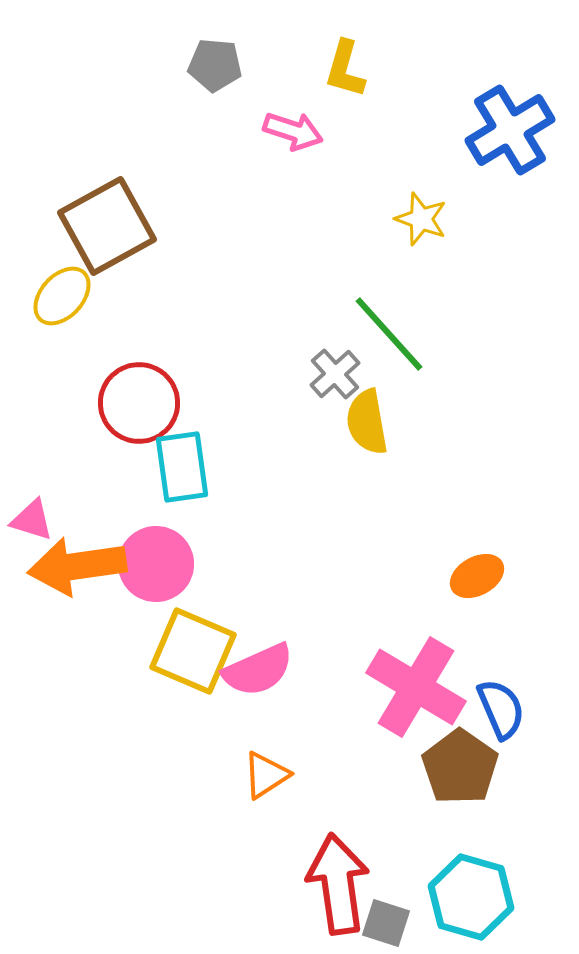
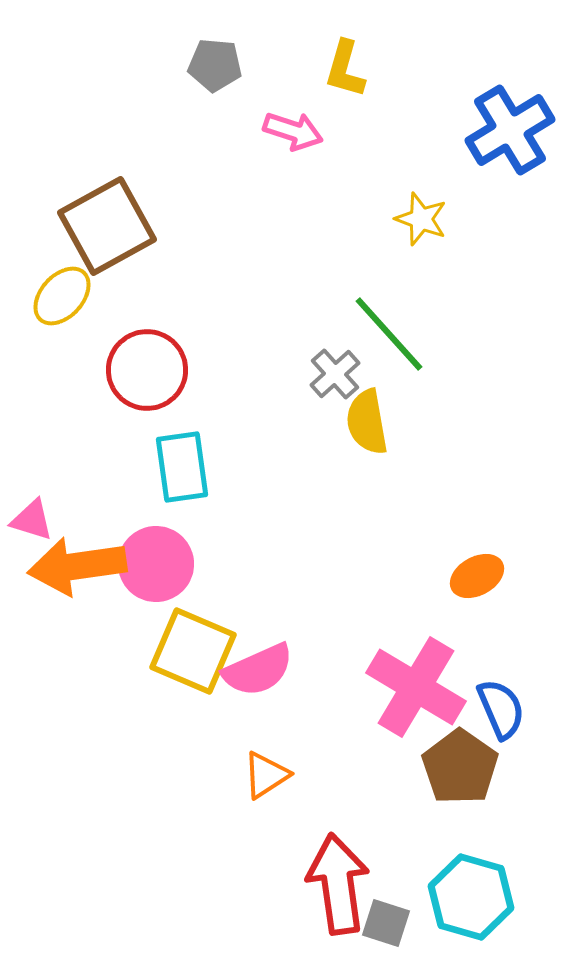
red circle: moved 8 px right, 33 px up
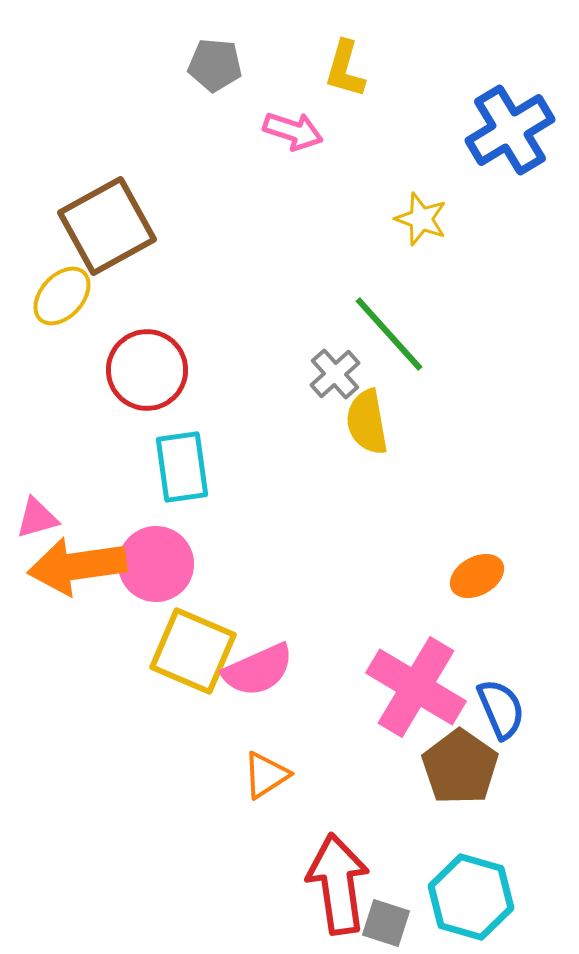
pink triangle: moved 5 px right, 2 px up; rotated 33 degrees counterclockwise
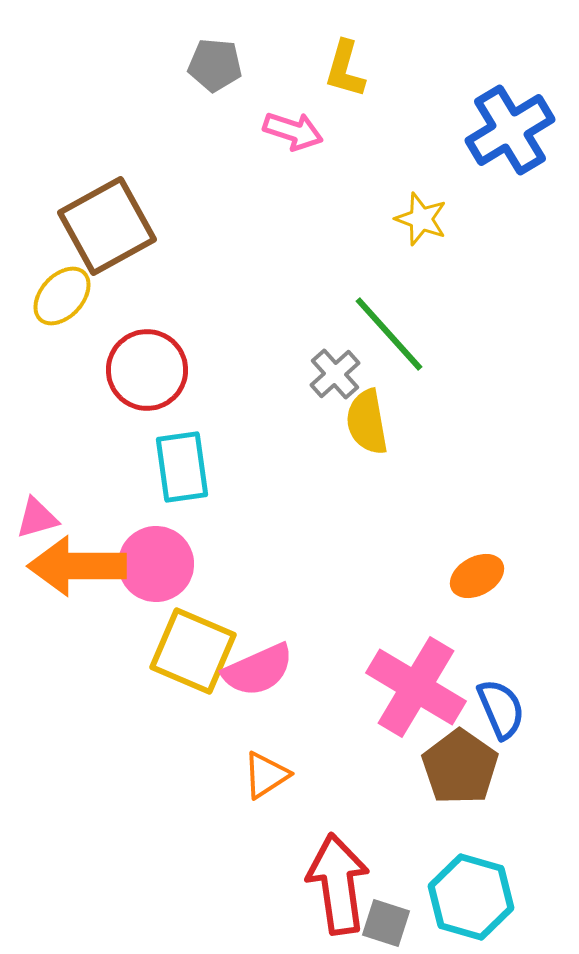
orange arrow: rotated 8 degrees clockwise
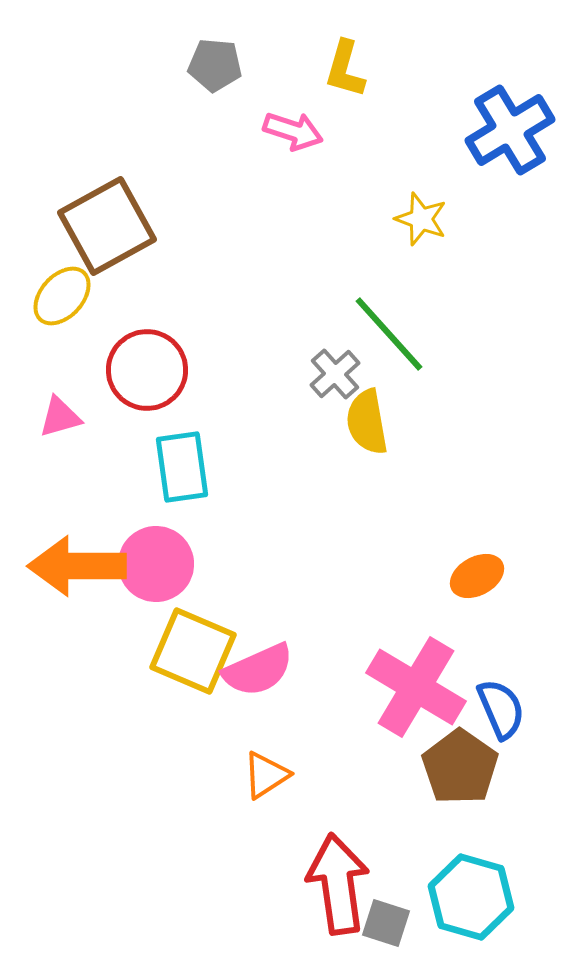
pink triangle: moved 23 px right, 101 px up
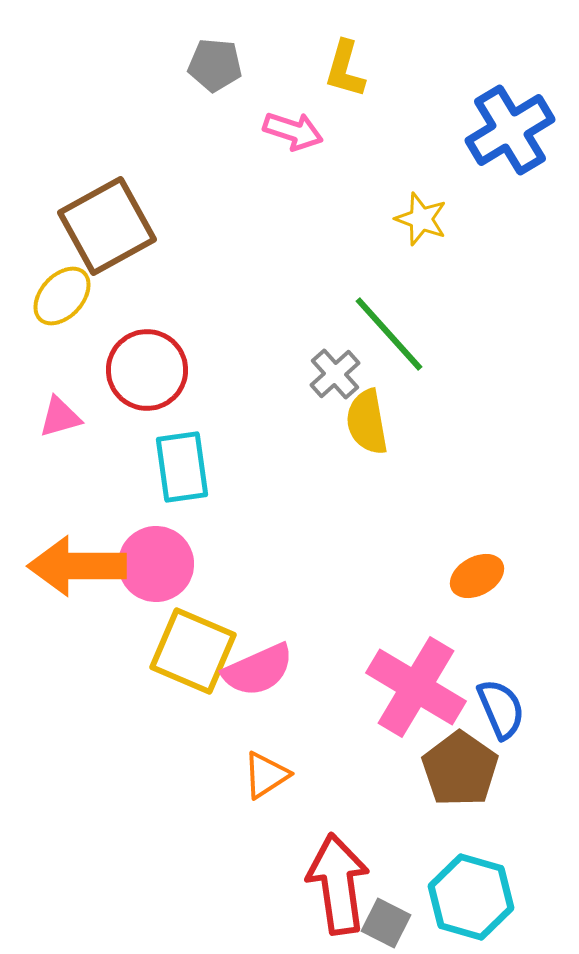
brown pentagon: moved 2 px down
gray square: rotated 9 degrees clockwise
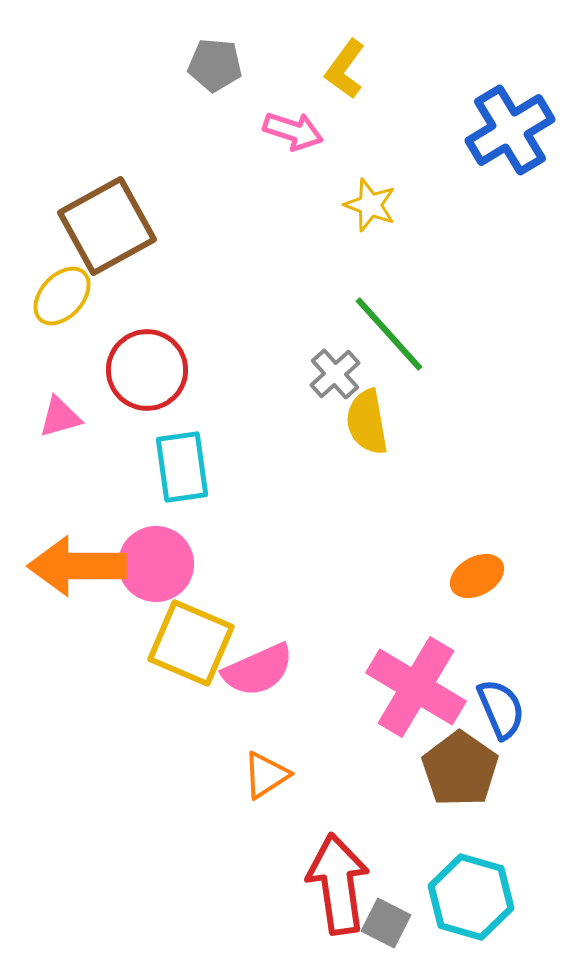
yellow L-shape: rotated 20 degrees clockwise
yellow star: moved 51 px left, 14 px up
yellow square: moved 2 px left, 8 px up
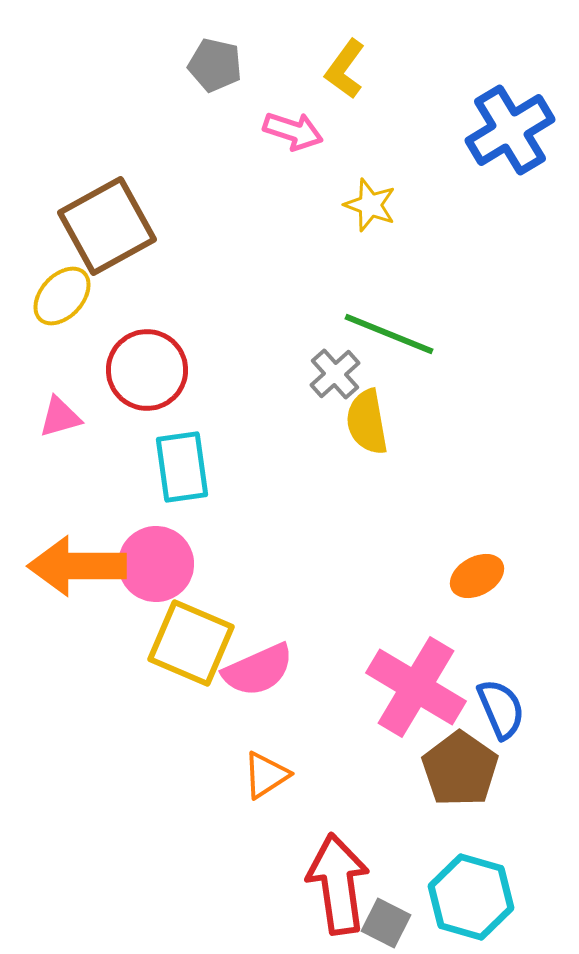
gray pentagon: rotated 8 degrees clockwise
green line: rotated 26 degrees counterclockwise
